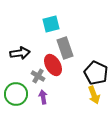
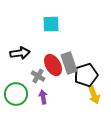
cyan square: rotated 12 degrees clockwise
gray rectangle: moved 4 px right, 15 px down
black pentagon: moved 10 px left, 2 px down; rotated 30 degrees clockwise
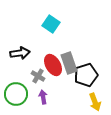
cyan square: rotated 36 degrees clockwise
yellow arrow: moved 1 px right, 7 px down
